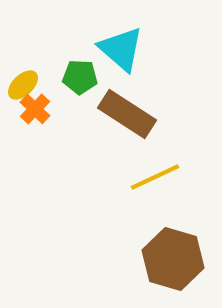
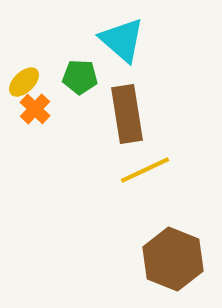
cyan triangle: moved 1 px right, 9 px up
yellow ellipse: moved 1 px right, 3 px up
brown rectangle: rotated 48 degrees clockwise
yellow line: moved 10 px left, 7 px up
brown hexagon: rotated 6 degrees clockwise
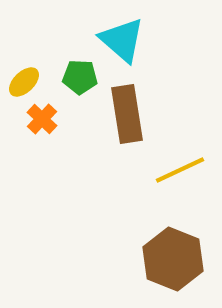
orange cross: moved 7 px right, 10 px down
yellow line: moved 35 px right
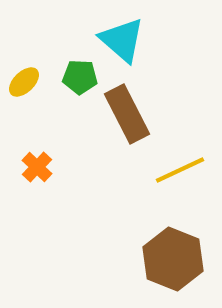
brown rectangle: rotated 18 degrees counterclockwise
orange cross: moved 5 px left, 48 px down
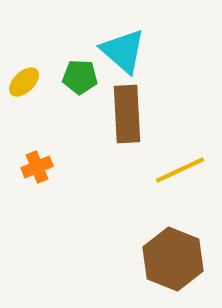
cyan triangle: moved 1 px right, 11 px down
brown rectangle: rotated 24 degrees clockwise
orange cross: rotated 24 degrees clockwise
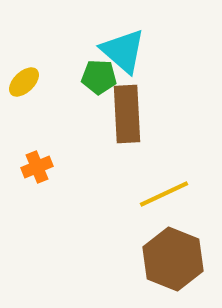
green pentagon: moved 19 px right
yellow line: moved 16 px left, 24 px down
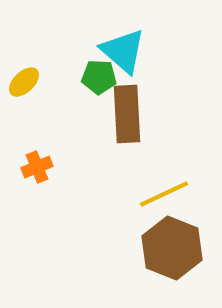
brown hexagon: moved 1 px left, 11 px up
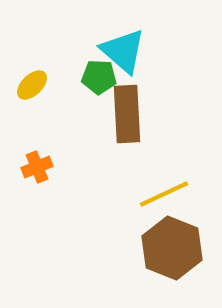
yellow ellipse: moved 8 px right, 3 px down
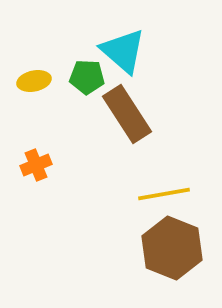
green pentagon: moved 12 px left
yellow ellipse: moved 2 px right, 4 px up; rotated 32 degrees clockwise
brown rectangle: rotated 30 degrees counterclockwise
orange cross: moved 1 px left, 2 px up
yellow line: rotated 15 degrees clockwise
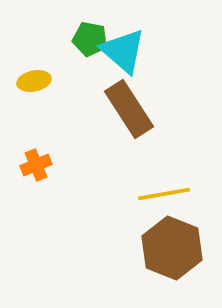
green pentagon: moved 3 px right, 38 px up; rotated 8 degrees clockwise
brown rectangle: moved 2 px right, 5 px up
